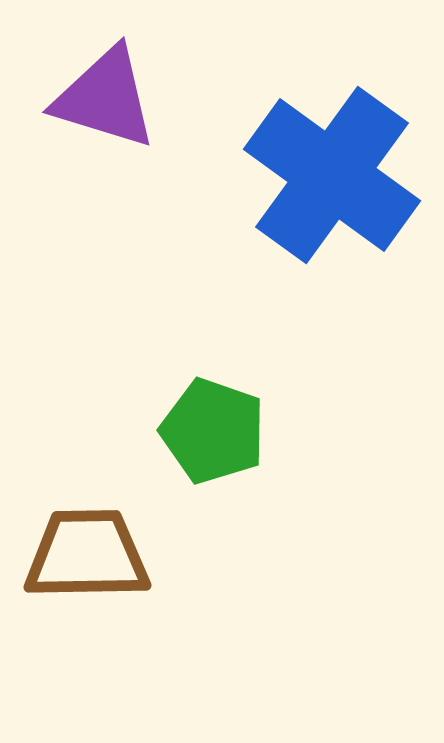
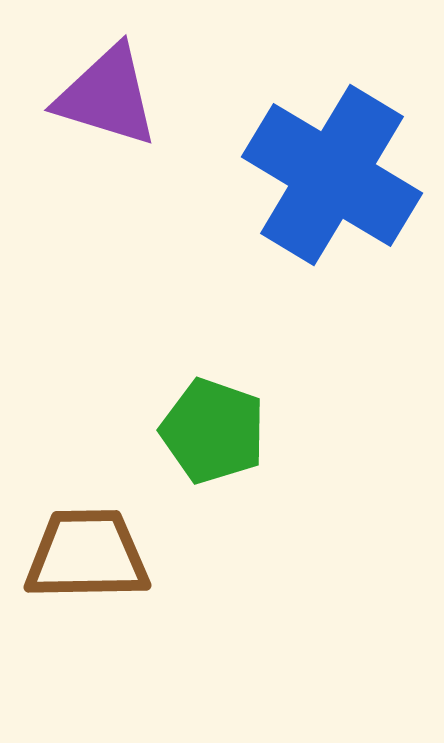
purple triangle: moved 2 px right, 2 px up
blue cross: rotated 5 degrees counterclockwise
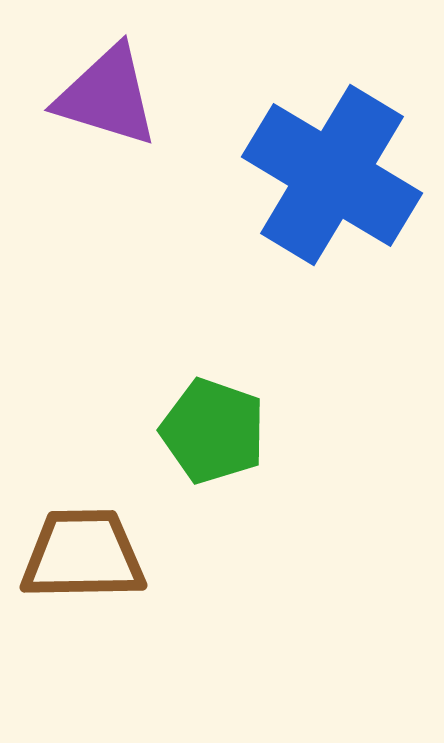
brown trapezoid: moved 4 px left
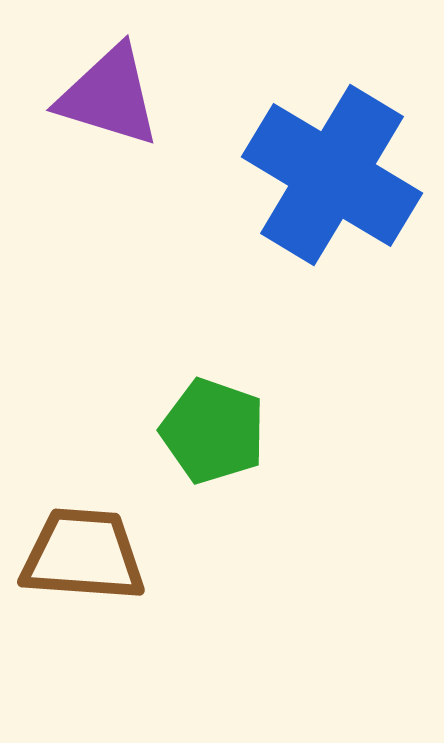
purple triangle: moved 2 px right
brown trapezoid: rotated 5 degrees clockwise
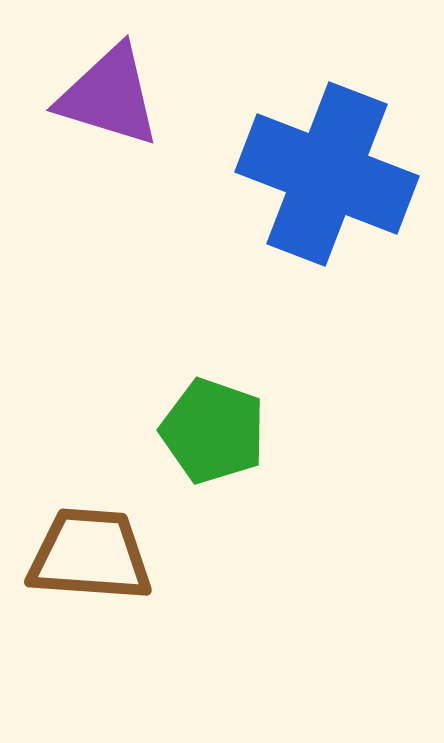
blue cross: moved 5 px left, 1 px up; rotated 10 degrees counterclockwise
brown trapezoid: moved 7 px right
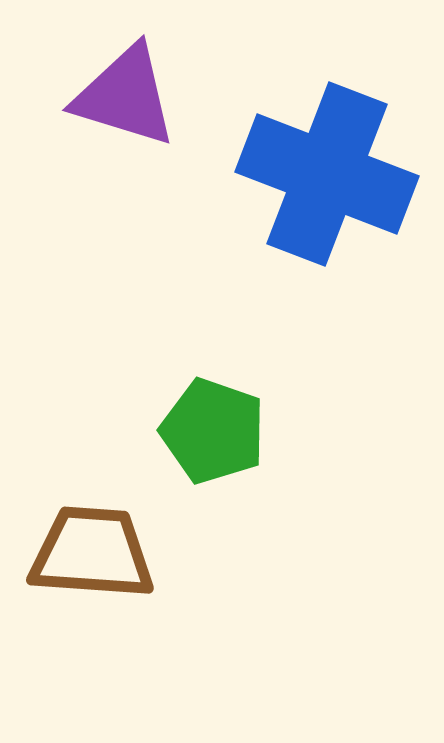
purple triangle: moved 16 px right
brown trapezoid: moved 2 px right, 2 px up
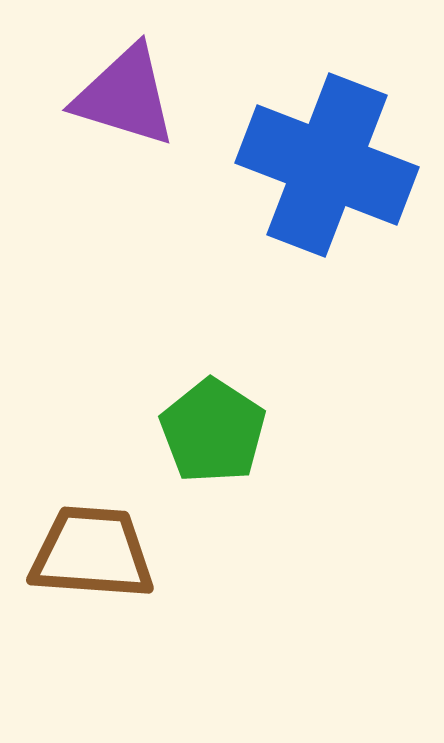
blue cross: moved 9 px up
green pentagon: rotated 14 degrees clockwise
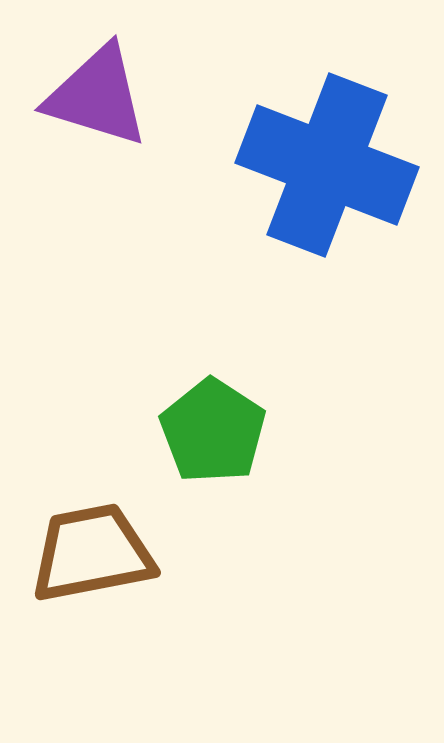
purple triangle: moved 28 px left
brown trapezoid: rotated 15 degrees counterclockwise
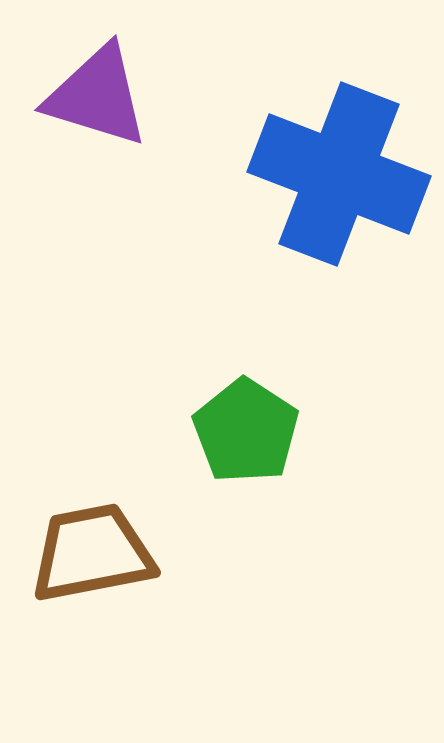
blue cross: moved 12 px right, 9 px down
green pentagon: moved 33 px right
